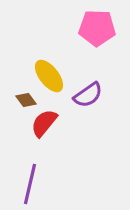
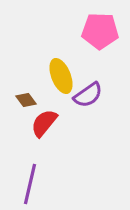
pink pentagon: moved 3 px right, 3 px down
yellow ellipse: moved 12 px right; rotated 16 degrees clockwise
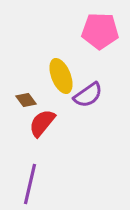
red semicircle: moved 2 px left
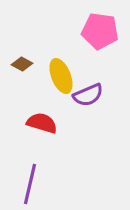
pink pentagon: rotated 6 degrees clockwise
purple semicircle: rotated 12 degrees clockwise
brown diamond: moved 4 px left, 36 px up; rotated 25 degrees counterclockwise
red semicircle: rotated 68 degrees clockwise
